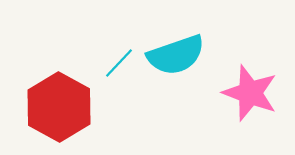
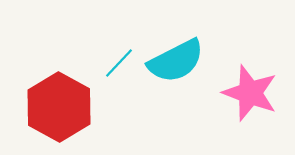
cyan semicircle: moved 6 px down; rotated 8 degrees counterclockwise
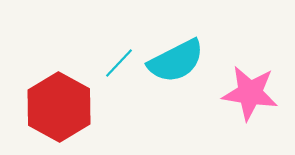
pink star: rotated 12 degrees counterclockwise
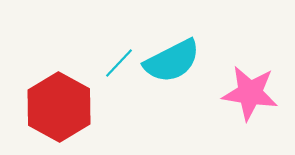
cyan semicircle: moved 4 px left
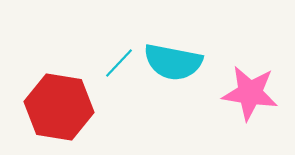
cyan semicircle: moved 1 px right, 1 px down; rotated 38 degrees clockwise
red hexagon: rotated 20 degrees counterclockwise
